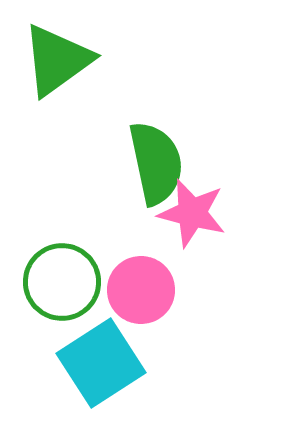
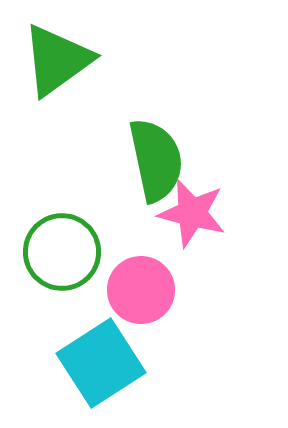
green semicircle: moved 3 px up
green circle: moved 30 px up
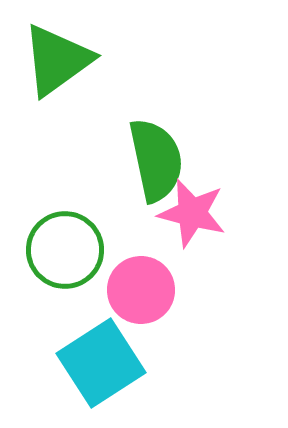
green circle: moved 3 px right, 2 px up
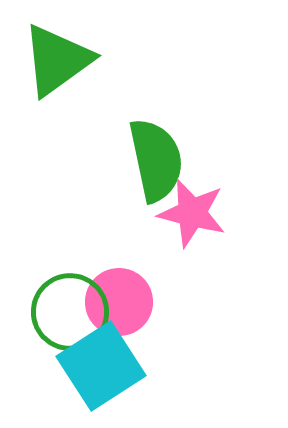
green circle: moved 5 px right, 62 px down
pink circle: moved 22 px left, 12 px down
cyan square: moved 3 px down
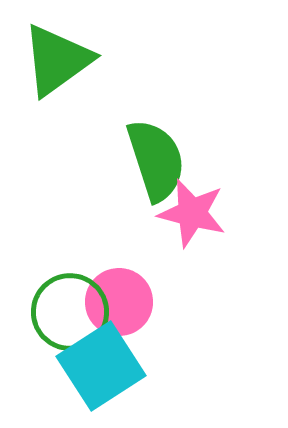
green semicircle: rotated 6 degrees counterclockwise
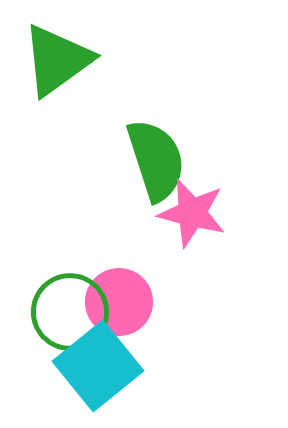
cyan square: moved 3 px left; rotated 6 degrees counterclockwise
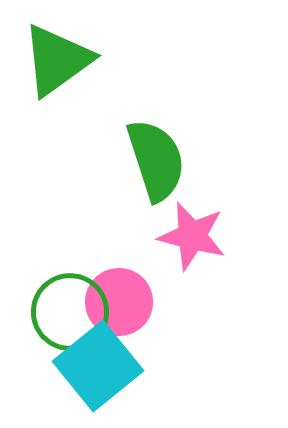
pink star: moved 23 px down
